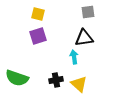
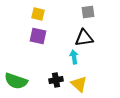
purple square: rotated 30 degrees clockwise
green semicircle: moved 1 px left, 3 px down
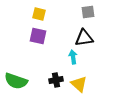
yellow square: moved 1 px right
cyan arrow: moved 1 px left
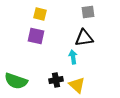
yellow square: moved 1 px right
purple square: moved 2 px left
yellow triangle: moved 2 px left, 1 px down
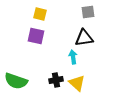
yellow triangle: moved 2 px up
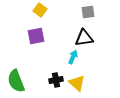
yellow square: moved 4 px up; rotated 24 degrees clockwise
purple square: rotated 24 degrees counterclockwise
cyan arrow: rotated 32 degrees clockwise
green semicircle: rotated 50 degrees clockwise
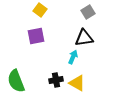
gray square: rotated 24 degrees counterclockwise
yellow triangle: rotated 12 degrees counterclockwise
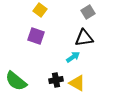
purple square: rotated 30 degrees clockwise
cyan arrow: rotated 32 degrees clockwise
green semicircle: rotated 30 degrees counterclockwise
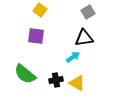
purple square: rotated 12 degrees counterclockwise
green semicircle: moved 9 px right, 7 px up
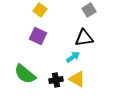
gray square: moved 1 px right, 2 px up
purple square: moved 2 px right; rotated 18 degrees clockwise
yellow triangle: moved 4 px up
